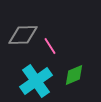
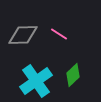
pink line: moved 9 px right, 12 px up; rotated 24 degrees counterclockwise
green diamond: moved 1 px left; rotated 20 degrees counterclockwise
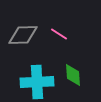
green diamond: rotated 50 degrees counterclockwise
cyan cross: moved 1 px right, 1 px down; rotated 32 degrees clockwise
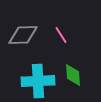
pink line: moved 2 px right, 1 px down; rotated 24 degrees clockwise
cyan cross: moved 1 px right, 1 px up
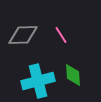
cyan cross: rotated 12 degrees counterclockwise
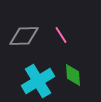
gray diamond: moved 1 px right, 1 px down
cyan cross: rotated 16 degrees counterclockwise
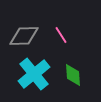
cyan cross: moved 4 px left, 7 px up; rotated 8 degrees counterclockwise
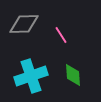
gray diamond: moved 12 px up
cyan cross: moved 3 px left, 2 px down; rotated 20 degrees clockwise
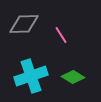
green diamond: moved 2 px down; rotated 55 degrees counterclockwise
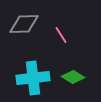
cyan cross: moved 2 px right, 2 px down; rotated 12 degrees clockwise
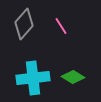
gray diamond: rotated 48 degrees counterclockwise
pink line: moved 9 px up
